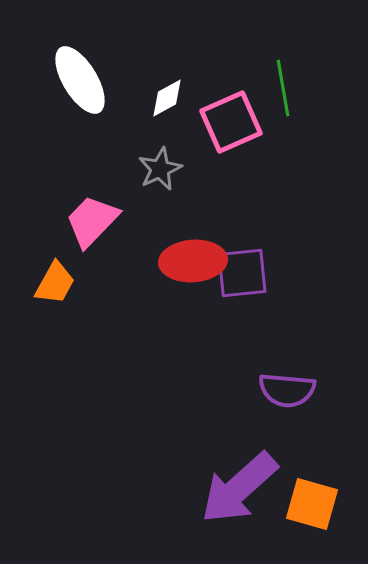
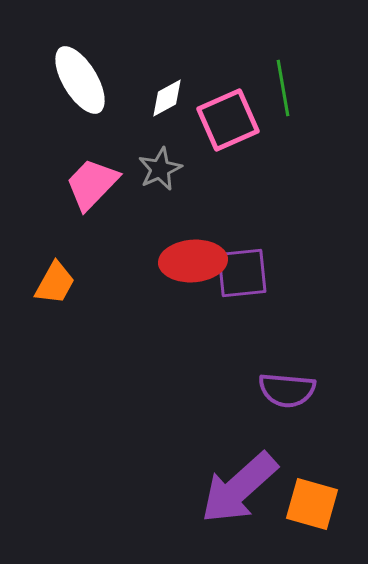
pink square: moved 3 px left, 2 px up
pink trapezoid: moved 37 px up
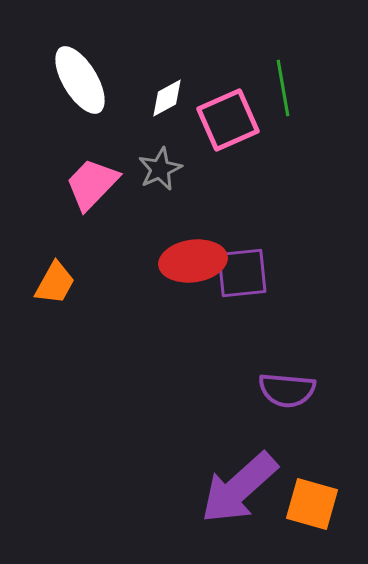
red ellipse: rotated 4 degrees counterclockwise
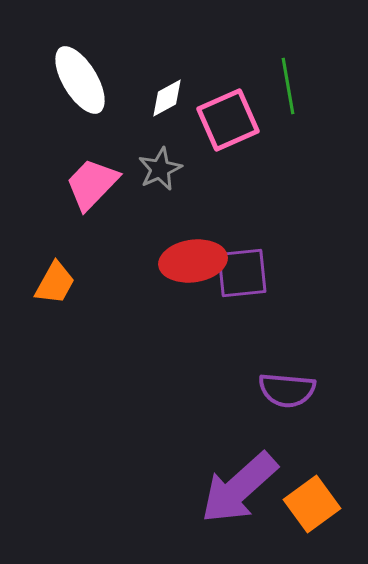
green line: moved 5 px right, 2 px up
orange square: rotated 38 degrees clockwise
